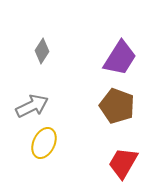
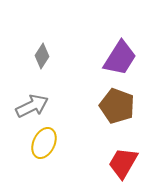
gray diamond: moved 5 px down
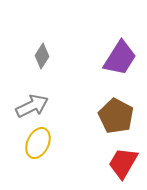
brown pentagon: moved 1 px left, 10 px down; rotated 8 degrees clockwise
yellow ellipse: moved 6 px left
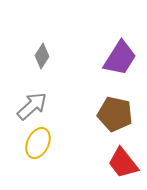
gray arrow: rotated 16 degrees counterclockwise
brown pentagon: moved 1 px left, 2 px up; rotated 16 degrees counterclockwise
red trapezoid: rotated 68 degrees counterclockwise
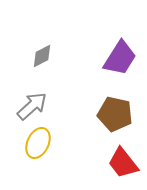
gray diamond: rotated 30 degrees clockwise
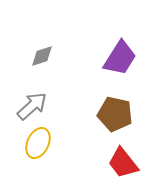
gray diamond: rotated 10 degrees clockwise
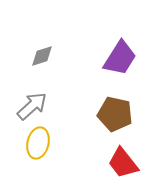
yellow ellipse: rotated 12 degrees counterclockwise
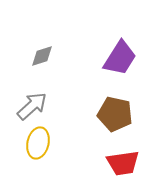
red trapezoid: rotated 60 degrees counterclockwise
